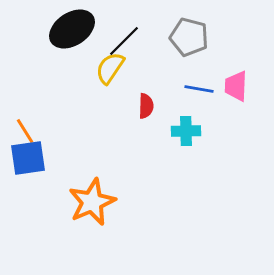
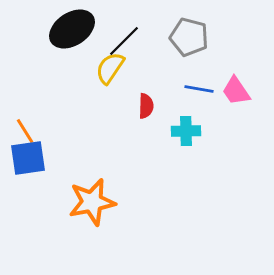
pink trapezoid: moved 5 px down; rotated 36 degrees counterclockwise
orange star: rotated 12 degrees clockwise
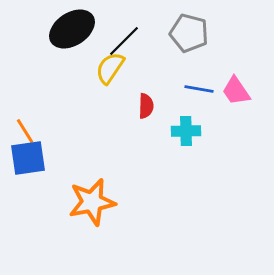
gray pentagon: moved 4 px up
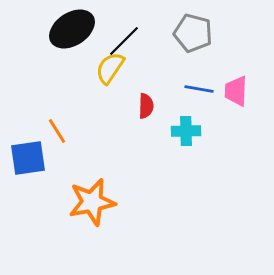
gray pentagon: moved 4 px right
pink trapezoid: rotated 36 degrees clockwise
orange line: moved 32 px right
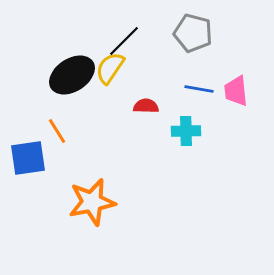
black ellipse: moved 46 px down
pink trapezoid: rotated 8 degrees counterclockwise
red semicircle: rotated 90 degrees counterclockwise
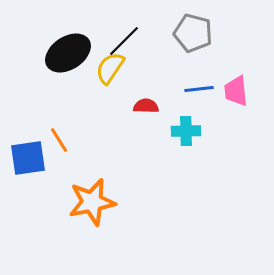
black ellipse: moved 4 px left, 22 px up
blue line: rotated 16 degrees counterclockwise
orange line: moved 2 px right, 9 px down
